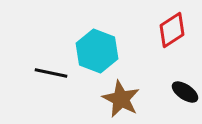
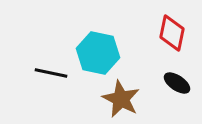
red diamond: moved 3 px down; rotated 45 degrees counterclockwise
cyan hexagon: moved 1 px right, 2 px down; rotated 9 degrees counterclockwise
black ellipse: moved 8 px left, 9 px up
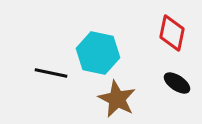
brown star: moved 4 px left
